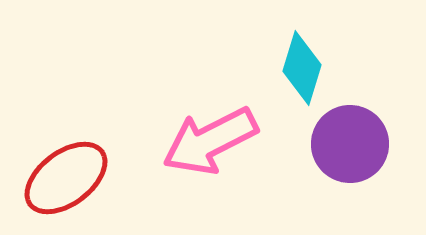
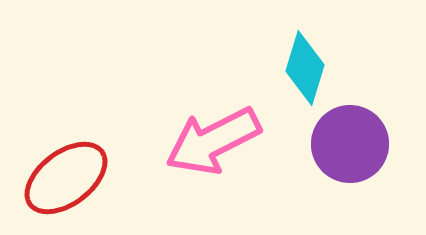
cyan diamond: moved 3 px right
pink arrow: moved 3 px right
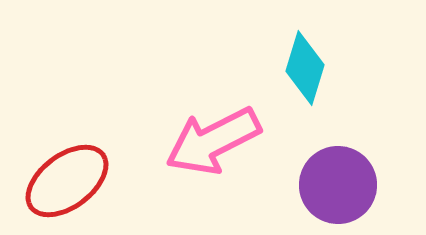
purple circle: moved 12 px left, 41 px down
red ellipse: moved 1 px right, 3 px down
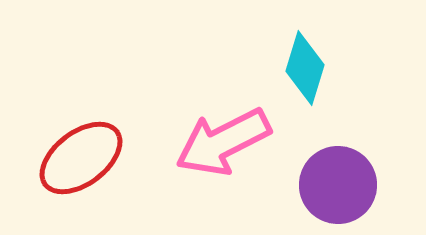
pink arrow: moved 10 px right, 1 px down
red ellipse: moved 14 px right, 23 px up
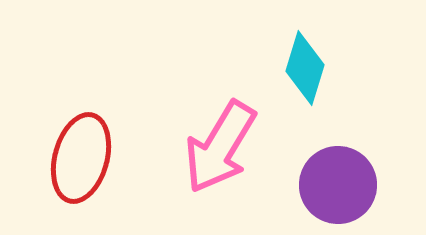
pink arrow: moved 3 px left, 5 px down; rotated 32 degrees counterclockwise
red ellipse: rotated 38 degrees counterclockwise
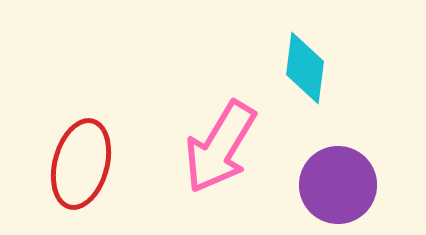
cyan diamond: rotated 10 degrees counterclockwise
red ellipse: moved 6 px down
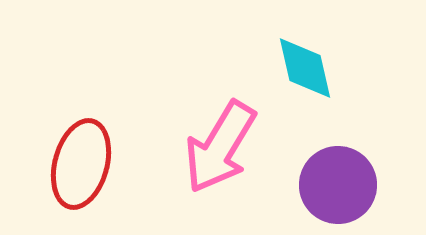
cyan diamond: rotated 20 degrees counterclockwise
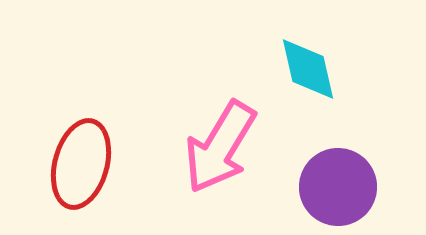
cyan diamond: moved 3 px right, 1 px down
purple circle: moved 2 px down
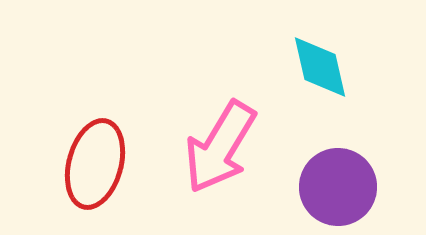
cyan diamond: moved 12 px right, 2 px up
red ellipse: moved 14 px right
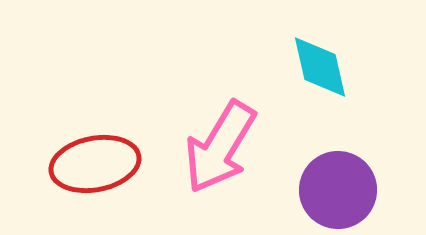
red ellipse: rotated 64 degrees clockwise
purple circle: moved 3 px down
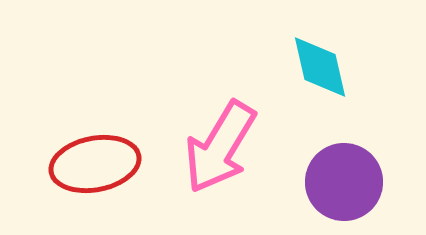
purple circle: moved 6 px right, 8 px up
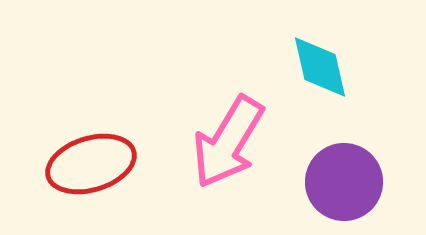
pink arrow: moved 8 px right, 5 px up
red ellipse: moved 4 px left; rotated 6 degrees counterclockwise
